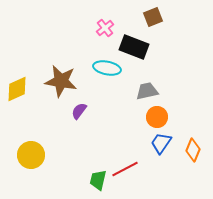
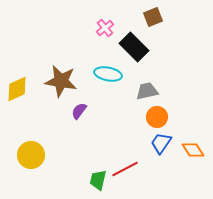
black rectangle: rotated 24 degrees clockwise
cyan ellipse: moved 1 px right, 6 px down
orange diamond: rotated 55 degrees counterclockwise
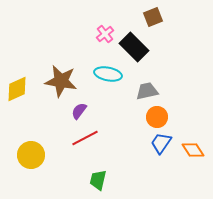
pink cross: moved 6 px down
red line: moved 40 px left, 31 px up
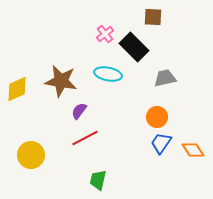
brown square: rotated 24 degrees clockwise
gray trapezoid: moved 18 px right, 13 px up
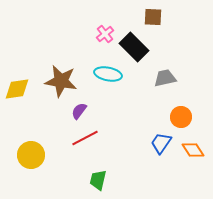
yellow diamond: rotated 16 degrees clockwise
orange circle: moved 24 px right
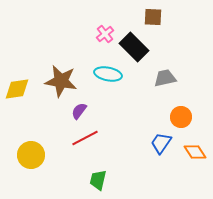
orange diamond: moved 2 px right, 2 px down
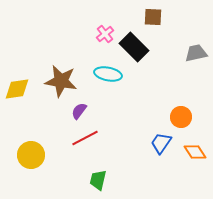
gray trapezoid: moved 31 px right, 25 px up
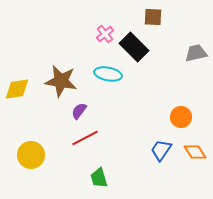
blue trapezoid: moved 7 px down
green trapezoid: moved 1 px right, 2 px up; rotated 30 degrees counterclockwise
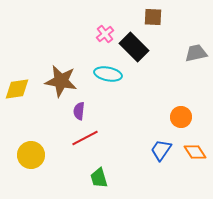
purple semicircle: rotated 30 degrees counterclockwise
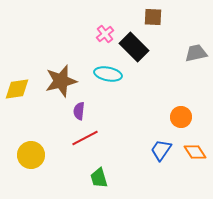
brown star: rotated 24 degrees counterclockwise
